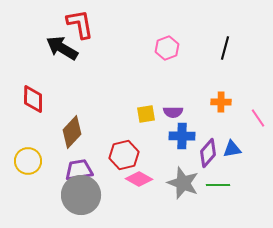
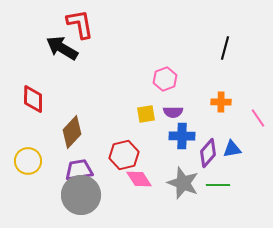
pink hexagon: moved 2 px left, 31 px down
pink diamond: rotated 28 degrees clockwise
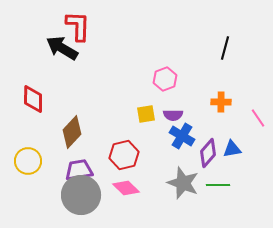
red L-shape: moved 2 px left, 2 px down; rotated 12 degrees clockwise
purple semicircle: moved 3 px down
blue cross: rotated 30 degrees clockwise
pink diamond: moved 13 px left, 9 px down; rotated 12 degrees counterclockwise
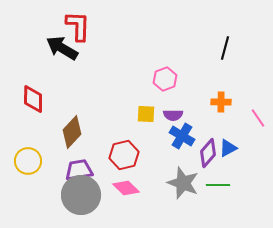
yellow square: rotated 12 degrees clockwise
blue triangle: moved 4 px left, 1 px up; rotated 18 degrees counterclockwise
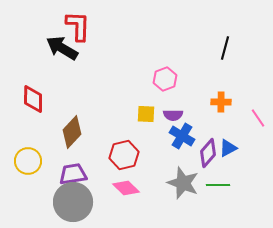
purple trapezoid: moved 6 px left, 4 px down
gray circle: moved 8 px left, 7 px down
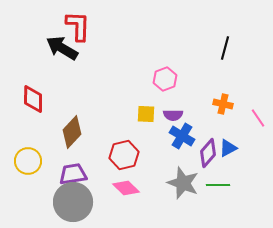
orange cross: moved 2 px right, 2 px down; rotated 12 degrees clockwise
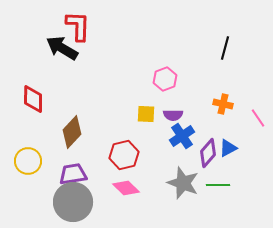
blue cross: rotated 25 degrees clockwise
